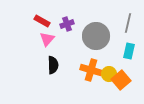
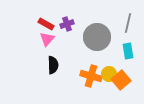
red rectangle: moved 4 px right, 3 px down
gray circle: moved 1 px right, 1 px down
cyan rectangle: moved 1 px left; rotated 21 degrees counterclockwise
orange cross: moved 6 px down
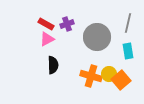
pink triangle: rotated 21 degrees clockwise
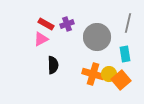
pink triangle: moved 6 px left
cyan rectangle: moved 3 px left, 3 px down
orange cross: moved 2 px right, 2 px up
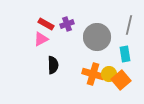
gray line: moved 1 px right, 2 px down
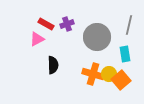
pink triangle: moved 4 px left
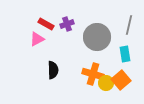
black semicircle: moved 5 px down
yellow circle: moved 3 px left, 9 px down
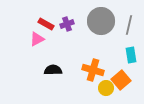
gray circle: moved 4 px right, 16 px up
cyan rectangle: moved 6 px right, 1 px down
black semicircle: rotated 90 degrees counterclockwise
orange cross: moved 4 px up
yellow circle: moved 5 px down
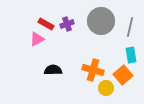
gray line: moved 1 px right, 2 px down
orange square: moved 2 px right, 5 px up
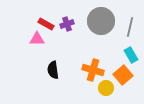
pink triangle: rotated 28 degrees clockwise
cyan rectangle: rotated 21 degrees counterclockwise
black semicircle: rotated 96 degrees counterclockwise
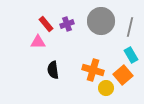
red rectangle: rotated 21 degrees clockwise
pink triangle: moved 1 px right, 3 px down
